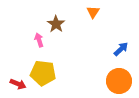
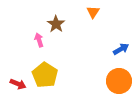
blue arrow: rotated 14 degrees clockwise
yellow pentagon: moved 2 px right, 2 px down; rotated 25 degrees clockwise
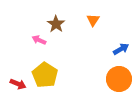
orange triangle: moved 8 px down
pink arrow: rotated 48 degrees counterclockwise
orange circle: moved 2 px up
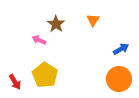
red arrow: moved 3 px left, 2 px up; rotated 35 degrees clockwise
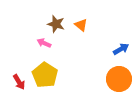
orange triangle: moved 12 px left, 5 px down; rotated 24 degrees counterclockwise
brown star: rotated 18 degrees counterclockwise
pink arrow: moved 5 px right, 3 px down
red arrow: moved 4 px right
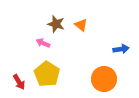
pink arrow: moved 1 px left
blue arrow: rotated 21 degrees clockwise
yellow pentagon: moved 2 px right, 1 px up
orange circle: moved 15 px left
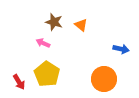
brown star: moved 2 px left, 2 px up
blue arrow: rotated 21 degrees clockwise
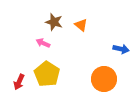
red arrow: rotated 56 degrees clockwise
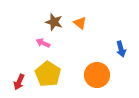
orange triangle: moved 1 px left, 2 px up
blue arrow: rotated 63 degrees clockwise
yellow pentagon: moved 1 px right
orange circle: moved 7 px left, 4 px up
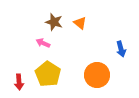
red arrow: rotated 28 degrees counterclockwise
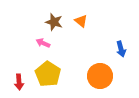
orange triangle: moved 1 px right, 2 px up
orange circle: moved 3 px right, 1 px down
